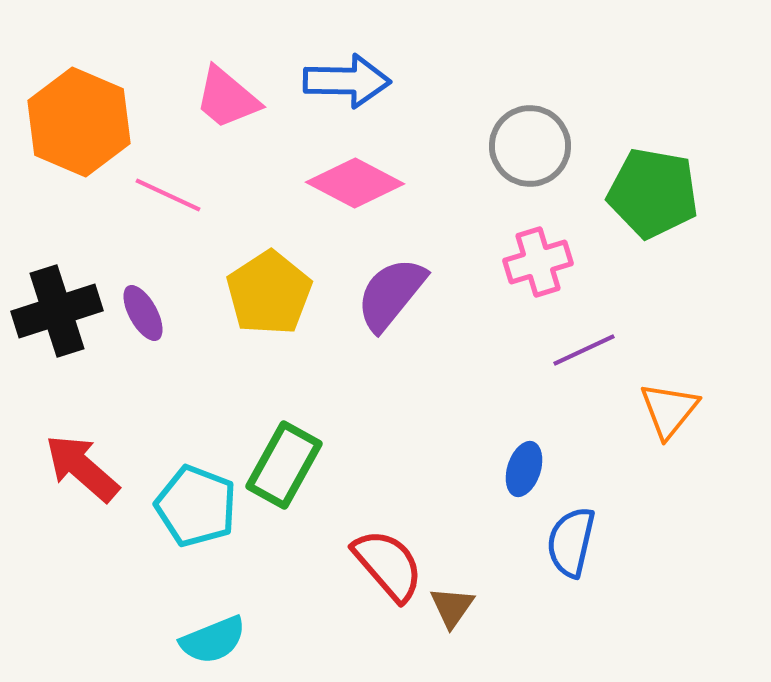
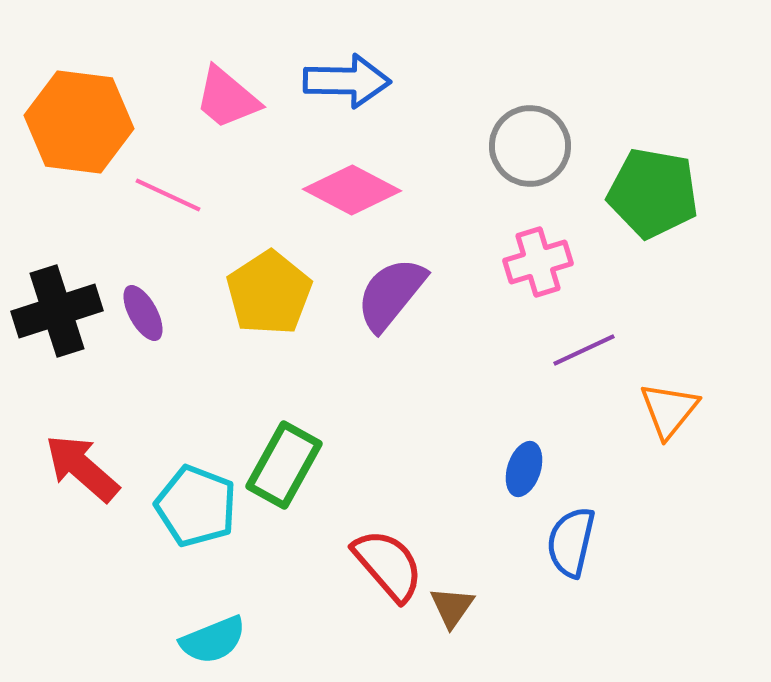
orange hexagon: rotated 16 degrees counterclockwise
pink diamond: moved 3 px left, 7 px down
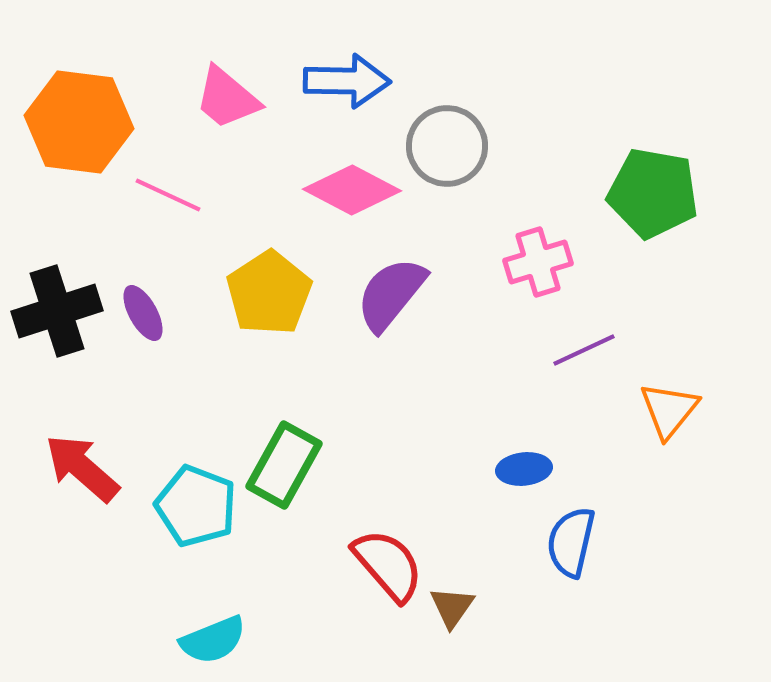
gray circle: moved 83 px left
blue ellipse: rotated 66 degrees clockwise
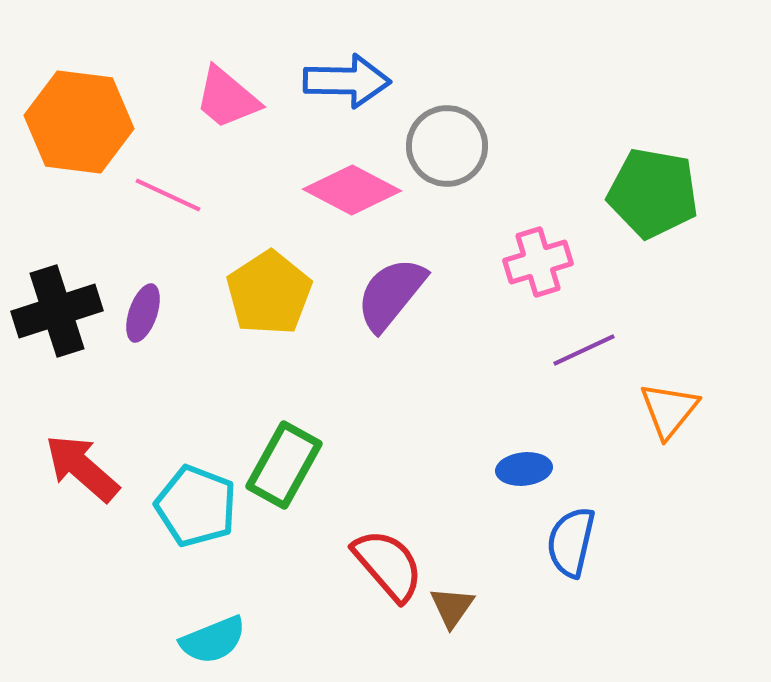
purple ellipse: rotated 48 degrees clockwise
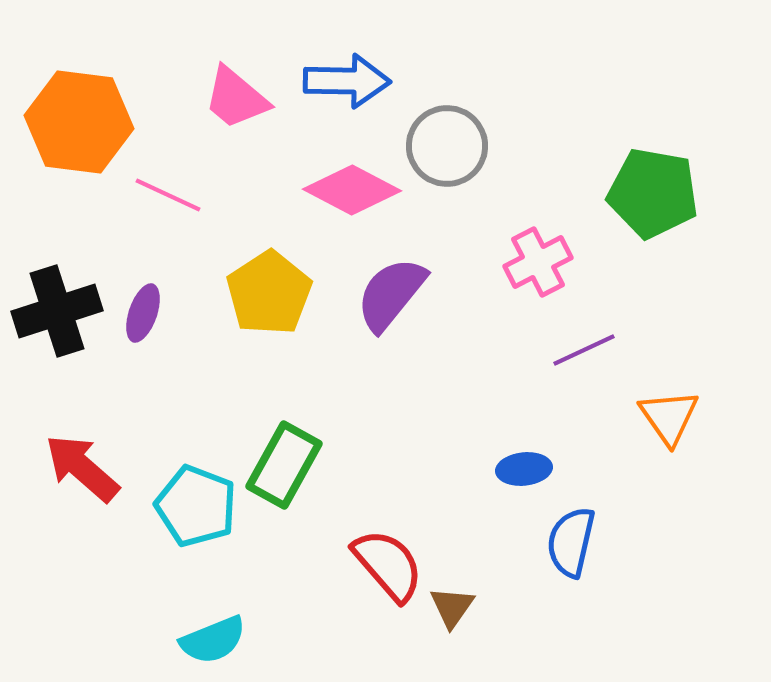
pink trapezoid: moved 9 px right
pink cross: rotated 10 degrees counterclockwise
orange triangle: moved 7 px down; rotated 14 degrees counterclockwise
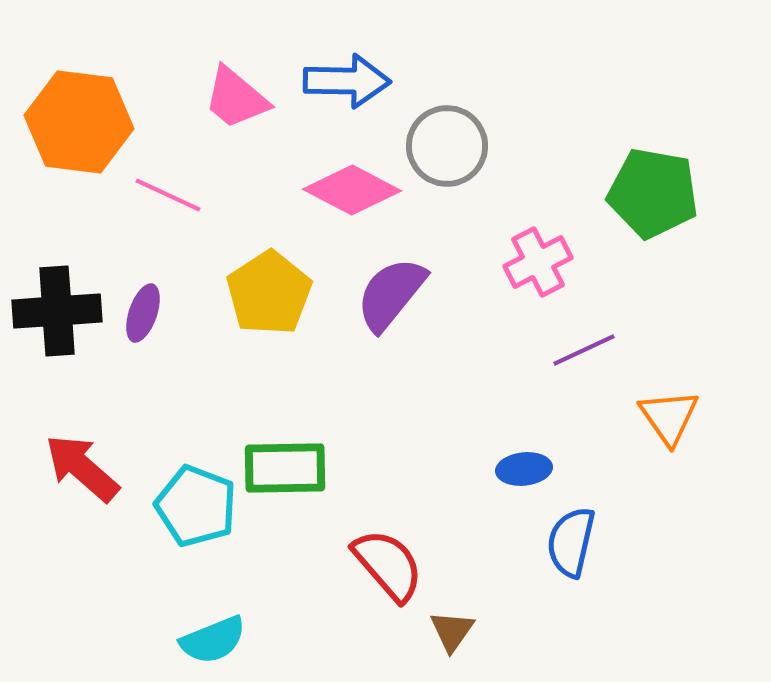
black cross: rotated 14 degrees clockwise
green rectangle: moved 1 px right, 3 px down; rotated 60 degrees clockwise
brown triangle: moved 24 px down
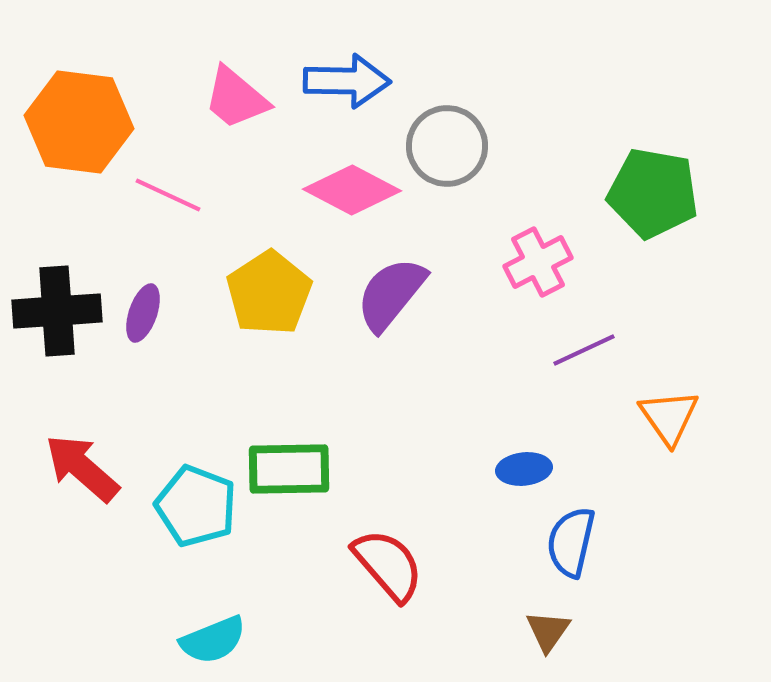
green rectangle: moved 4 px right, 1 px down
brown triangle: moved 96 px right
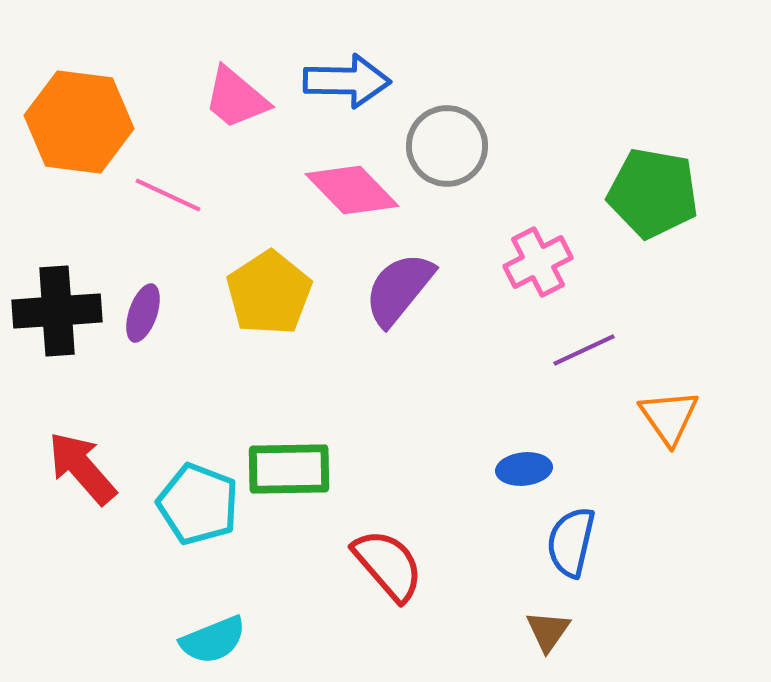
pink diamond: rotated 18 degrees clockwise
purple semicircle: moved 8 px right, 5 px up
red arrow: rotated 8 degrees clockwise
cyan pentagon: moved 2 px right, 2 px up
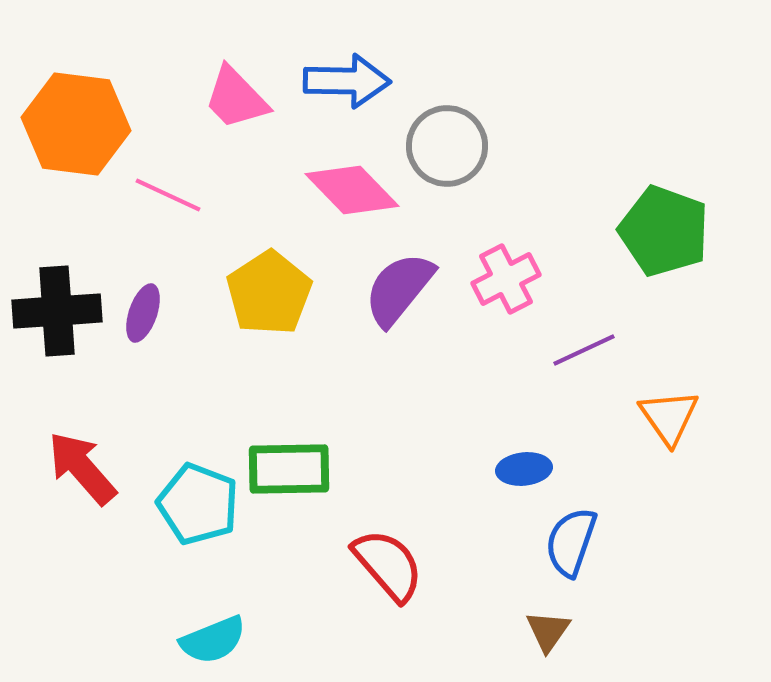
pink trapezoid: rotated 6 degrees clockwise
orange hexagon: moved 3 px left, 2 px down
green pentagon: moved 11 px right, 38 px down; rotated 10 degrees clockwise
pink cross: moved 32 px left, 17 px down
blue semicircle: rotated 6 degrees clockwise
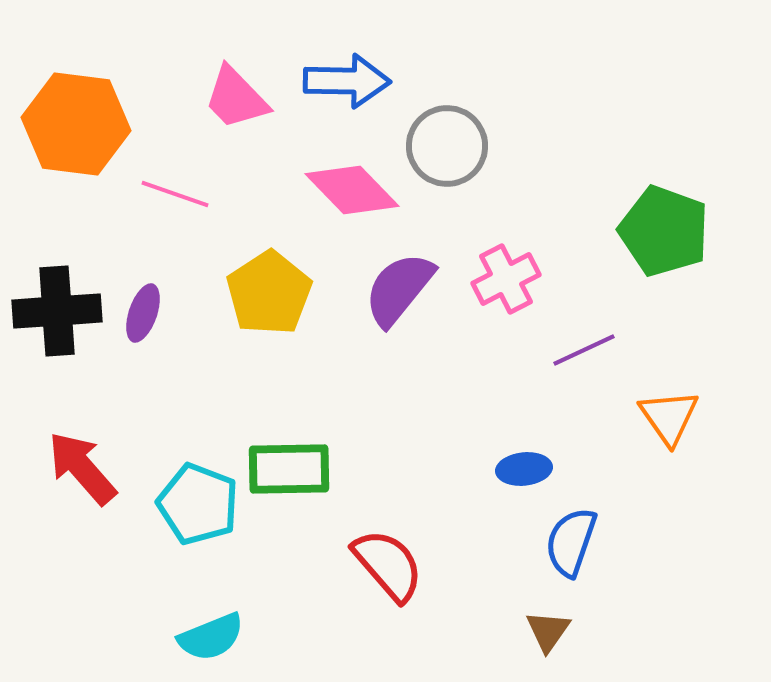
pink line: moved 7 px right, 1 px up; rotated 6 degrees counterclockwise
cyan semicircle: moved 2 px left, 3 px up
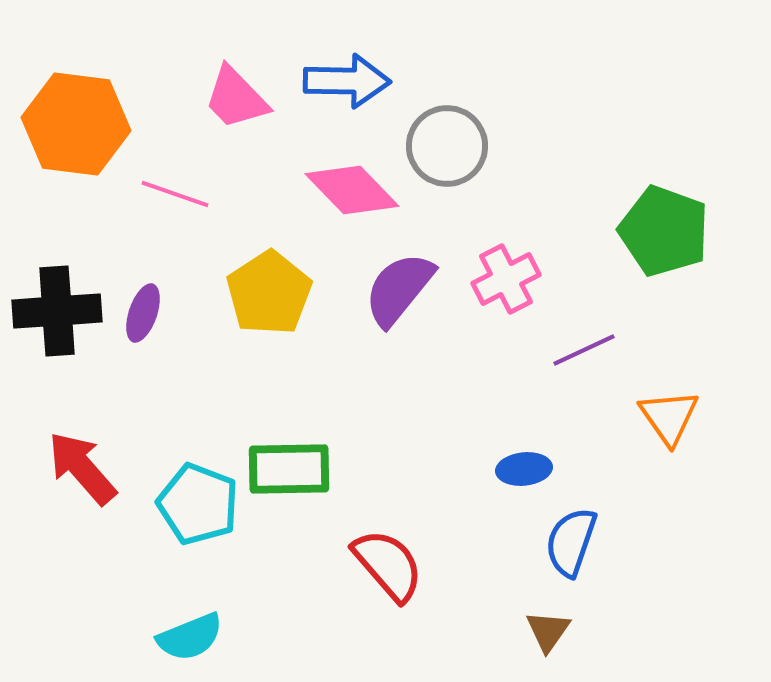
cyan semicircle: moved 21 px left
